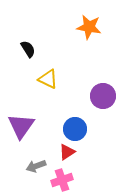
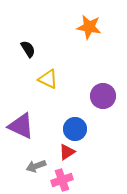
purple triangle: rotated 40 degrees counterclockwise
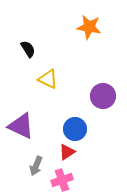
gray arrow: rotated 48 degrees counterclockwise
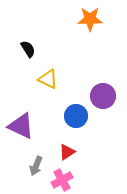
orange star: moved 1 px right, 8 px up; rotated 10 degrees counterclockwise
blue circle: moved 1 px right, 13 px up
pink cross: rotated 10 degrees counterclockwise
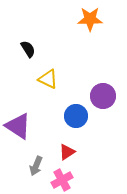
purple triangle: moved 3 px left; rotated 8 degrees clockwise
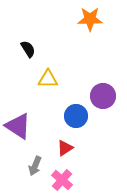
yellow triangle: rotated 25 degrees counterclockwise
red triangle: moved 2 px left, 4 px up
gray arrow: moved 1 px left
pink cross: rotated 20 degrees counterclockwise
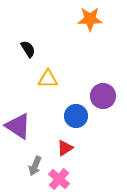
pink cross: moved 3 px left, 1 px up
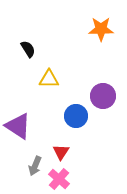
orange star: moved 11 px right, 10 px down
yellow triangle: moved 1 px right
red triangle: moved 4 px left, 4 px down; rotated 24 degrees counterclockwise
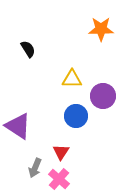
yellow triangle: moved 23 px right
gray arrow: moved 2 px down
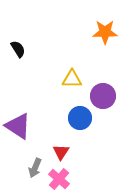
orange star: moved 4 px right, 3 px down
black semicircle: moved 10 px left
blue circle: moved 4 px right, 2 px down
